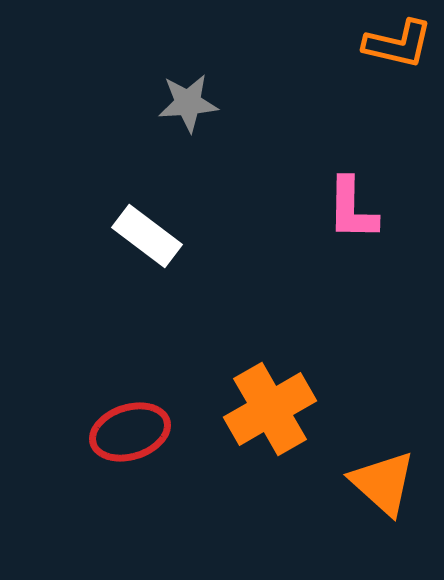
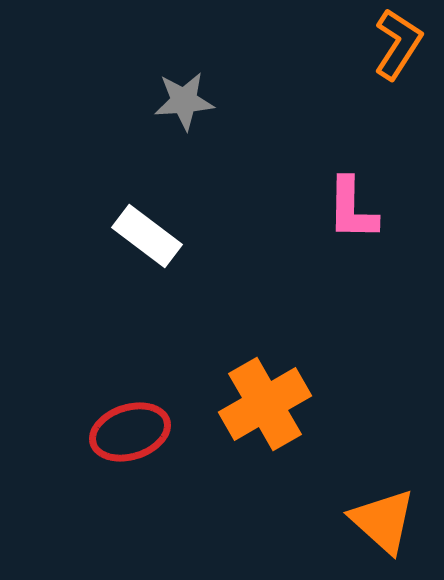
orange L-shape: rotated 70 degrees counterclockwise
gray star: moved 4 px left, 2 px up
orange cross: moved 5 px left, 5 px up
orange triangle: moved 38 px down
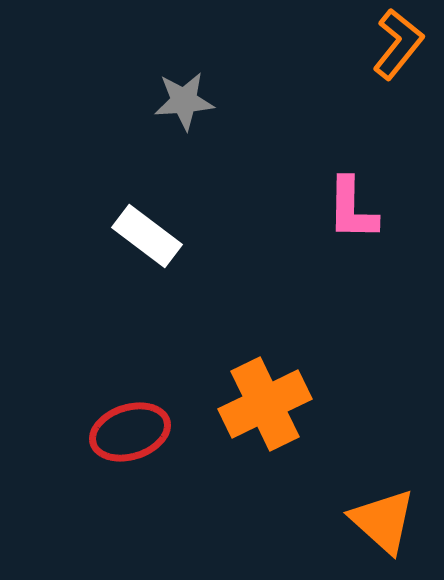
orange L-shape: rotated 6 degrees clockwise
orange cross: rotated 4 degrees clockwise
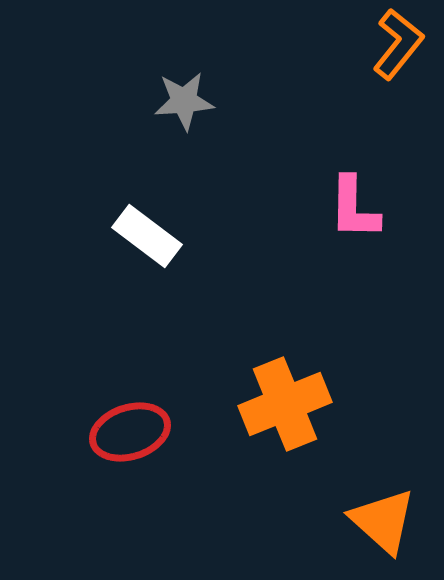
pink L-shape: moved 2 px right, 1 px up
orange cross: moved 20 px right; rotated 4 degrees clockwise
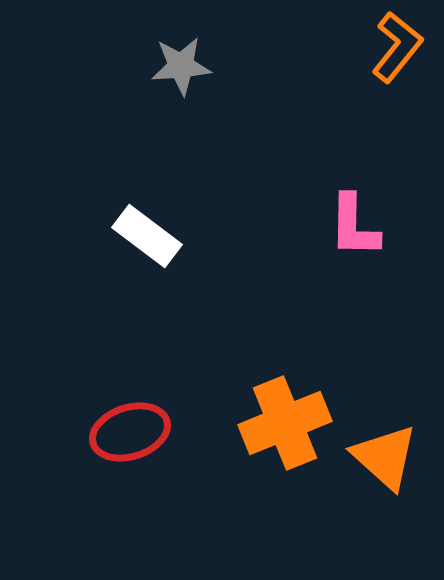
orange L-shape: moved 1 px left, 3 px down
gray star: moved 3 px left, 35 px up
pink L-shape: moved 18 px down
orange cross: moved 19 px down
orange triangle: moved 2 px right, 64 px up
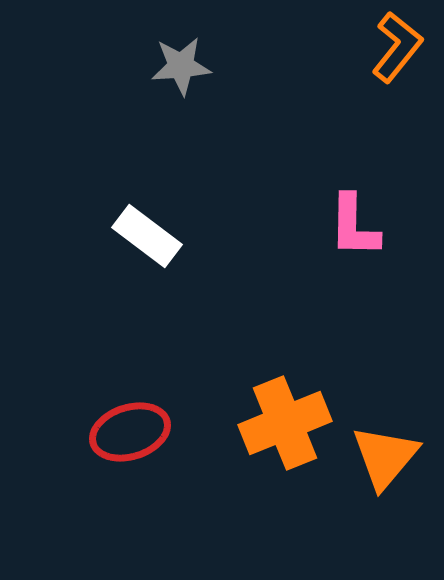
orange triangle: rotated 28 degrees clockwise
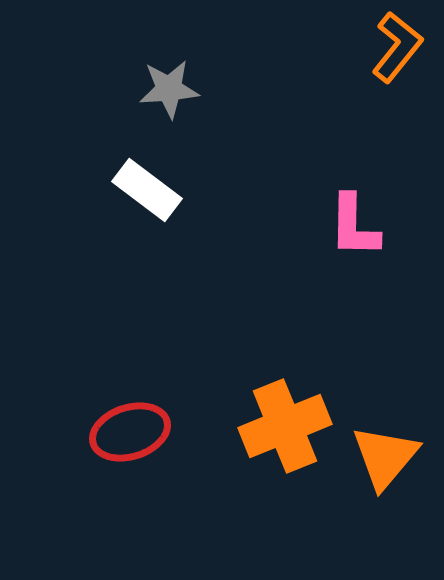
gray star: moved 12 px left, 23 px down
white rectangle: moved 46 px up
orange cross: moved 3 px down
